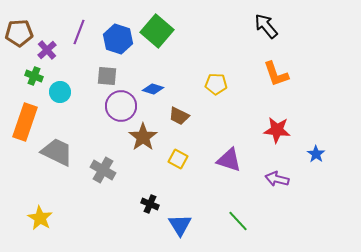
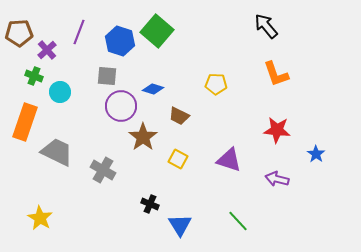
blue hexagon: moved 2 px right, 2 px down
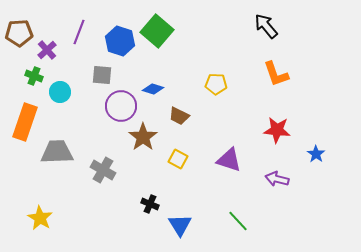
gray square: moved 5 px left, 1 px up
gray trapezoid: rotated 28 degrees counterclockwise
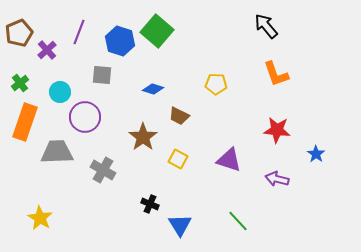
brown pentagon: rotated 20 degrees counterclockwise
green cross: moved 14 px left, 7 px down; rotated 30 degrees clockwise
purple circle: moved 36 px left, 11 px down
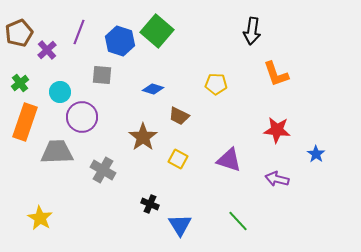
black arrow: moved 14 px left, 5 px down; rotated 132 degrees counterclockwise
purple circle: moved 3 px left
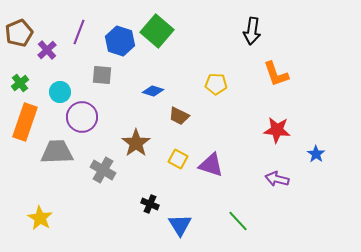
blue diamond: moved 2 px down
brown star: moved 7 px left, 6 px down
purple triangle: moved 18 px left, 5 px down
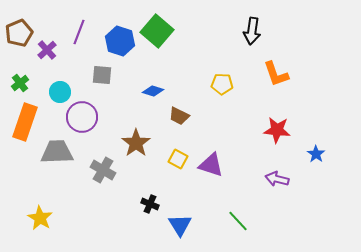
yellow pentagon: moved 6 px right
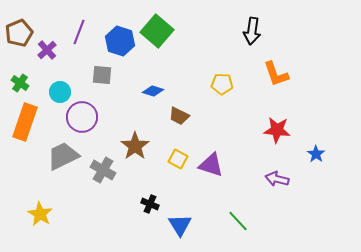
green cross: rotated 18 degrees counterclockwise
brown star: moved 1 px left, 3 px down
gray trapezoid: moved 6 px right, 4 px down; rotated 24 degrees counterclockwise
yellow star: moved 4 px up
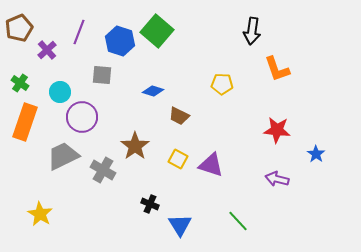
brown pentagon: moved 5 px up
orange L-shape: moved 1 px right, 5 px up
